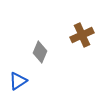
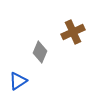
brown cross: moved 9 px left, 3 px up
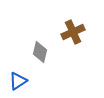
gray diamond: rotated 10 degrees counterclockwise
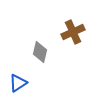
blue triangle: moved 2 px down
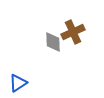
gray diamond: moved 13 px right, 10 px up; rotated 15 degrees counterclockwise
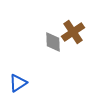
brown cross: rotated 10 degrees counterclockwise
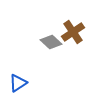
gray diamond: moved 2 px left; rotated 45 degrees counterclockwise
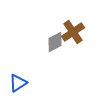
gray diamond: moved 4 px right; rotated 70 degrees counterclockwise
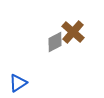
brown cross: rotated 15 degrees counterclockwise
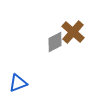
blue triangle: rotated 12 degrees clockwise
